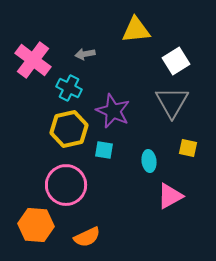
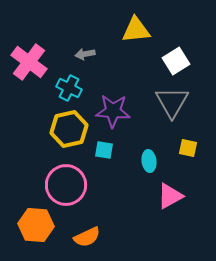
pink cross: moved 4 px left, 2 px down
purple star: rotated 20 degrees counterclockwise
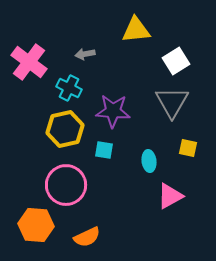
yellow hexagon: moved 4 px left
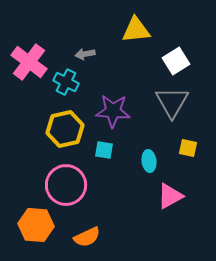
cyan cross: moved 3 px left, 6 px up
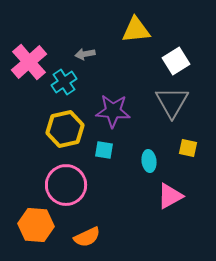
pink cross: rotated 12 degrees clockwise
cyan cross: moved 2 px left; rotated 30 degrees clockwise
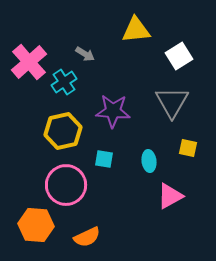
gray arrow: rotated 138 degrees counterclockwise
white square: moved 3 px right, 5 px up
yellow hexagon: moved 2 px left, 2 px down
cyan square: moved 9 px down
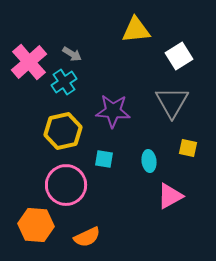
gray arrow: moved 13 px left
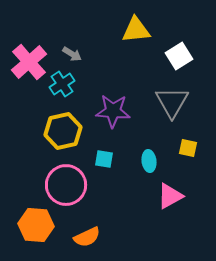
cyan cross: moved 2 px left, 2 px down
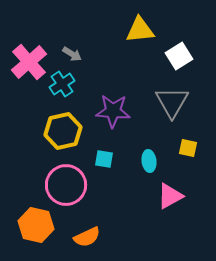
yellow triangle: moved 4 px right
orange hexagon: rotated 8 degrees clockwise
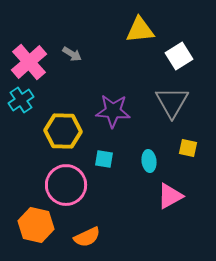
cyan cross: moved 41 px left, 16 px down
yellow hexagon: rotated 15 degrees clockwise
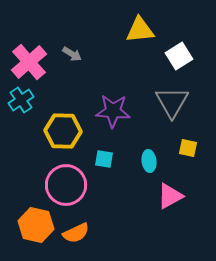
orange semicircle: moved 11 px left, 4 px up
